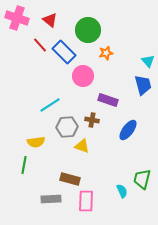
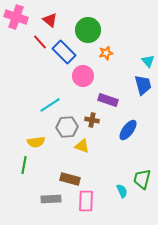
pink cross: moved 1 px left, 1 px up
red line: moved 3 px up
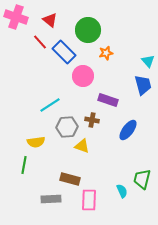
pink rectangle: moved 3 px right, 1 px up
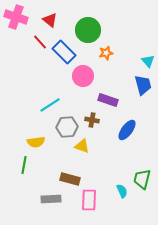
blue ellipse: moved 1 px left
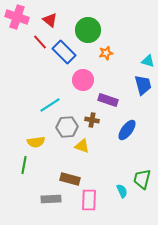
pink cross: moved 1 px right
cyan triangle: rotated 32 degrees counterclockwise
pink circle: moved 4 px down
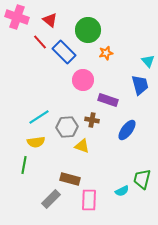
cyan triangle: rotated 32 degrees clockwise
blue trapezoid: moved 3 px left
cyan line: moved 11 px left, 12 px down
cyan semicircle: rotated 88 degrees clockwise
gray rectangle: rotated 42 degrees counterclockwise
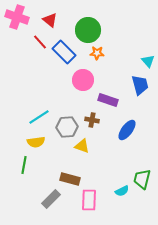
orange star: moved 9 px left; rotated 16 degrees clockwise
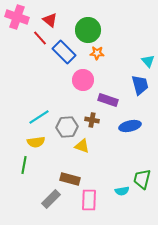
red line: moved 4 px up
blue ellipse: moved 3 px right, 4 px up; rotated 40 degrees clockwise
cyan semicircle: rotated 16 degrees clockwise
